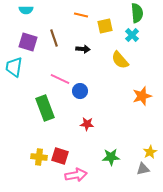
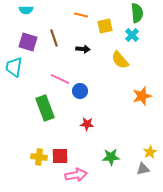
red square: rotated 18 degrees counterclockwise
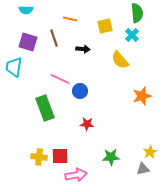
orange line: moved 11 px left, 4 px down
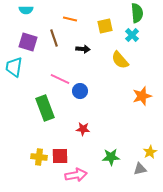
red star: moved 4 px left, 5 px down
gray triangle: moved 3 px left
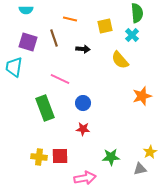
blue circle: moved 3 px right, 12 px down
pink arrow: moved 9 px right, 3 px down
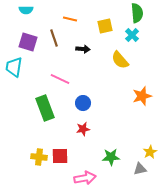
red star: rotated 16 degrees counterclockwise
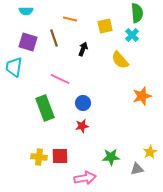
cyan semicircle: moved 1 px down
black arrow: rotated 72 degrees counterclockwise
red star: moved 1 px left, 3 px up
gray triangle: moved 3 px left
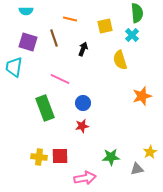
yellow semicircle: rotated 24 degrees clockwise
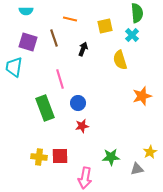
pink line: rotated 48 degrees clockwise
blue circle: moved 5 px left
pink arrow: rotated 110 degrees clockwise
